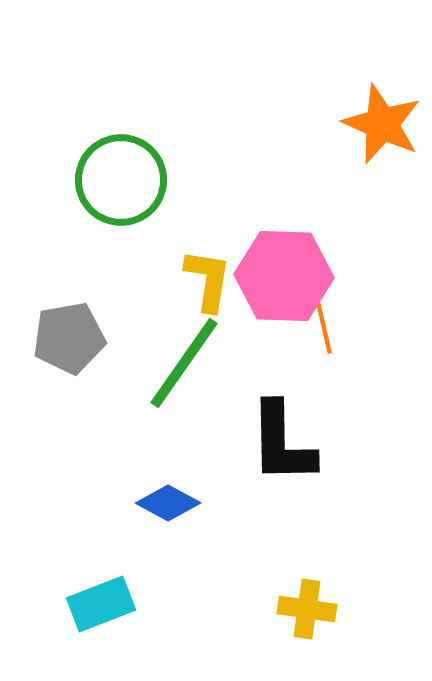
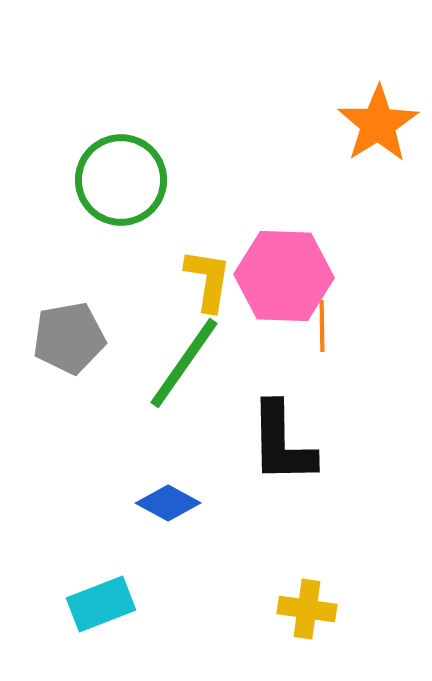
orange star: moved 4 px left; rotated 16 degrees clockwise
orange line: moved 2 px left, 2 px up; rotated 12 degrees clockwise
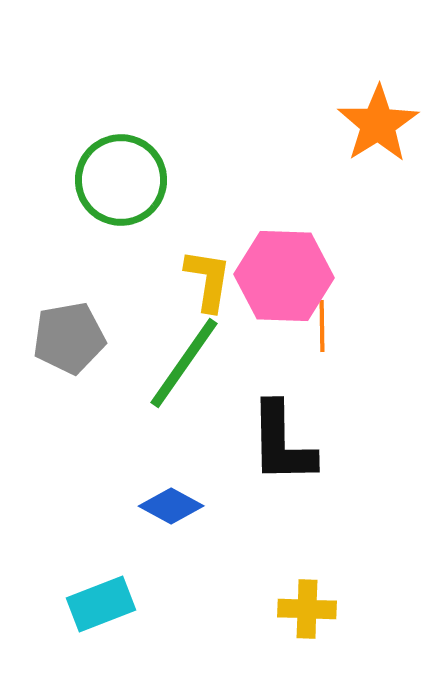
blue diamond: moved 3 px right, 3 px down
yellow cross: rotated 6 degrees counterclockwise
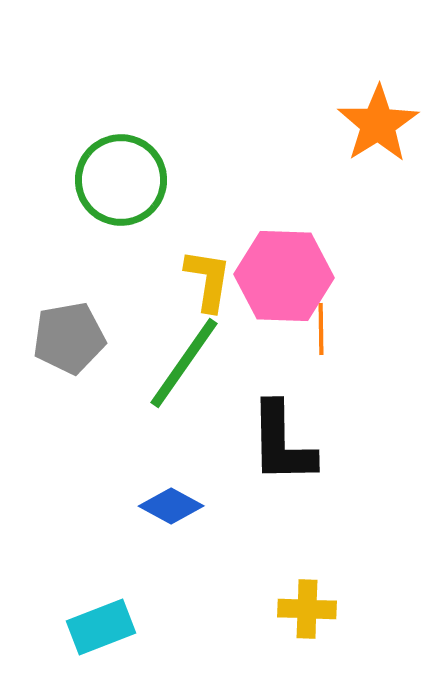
orange line: moved 1 px left, 3 px down
cyan rectangle: moved 23 px down
